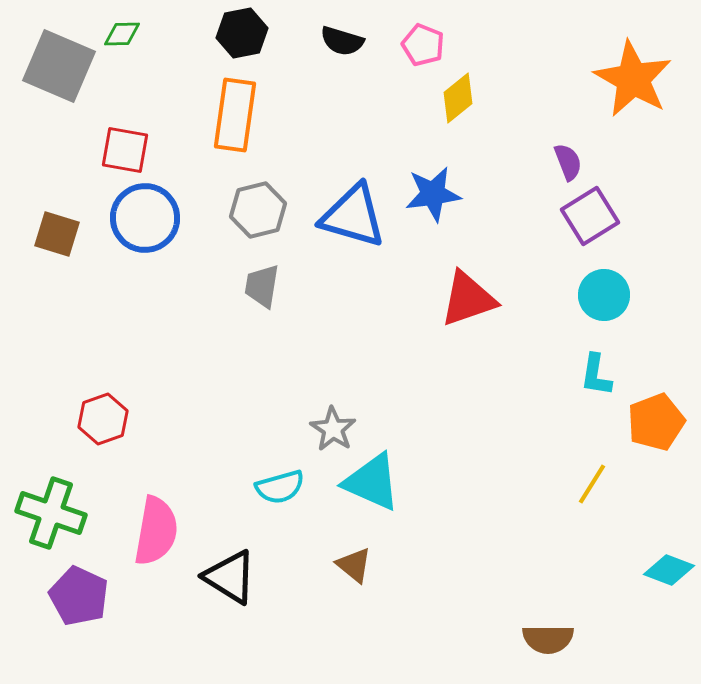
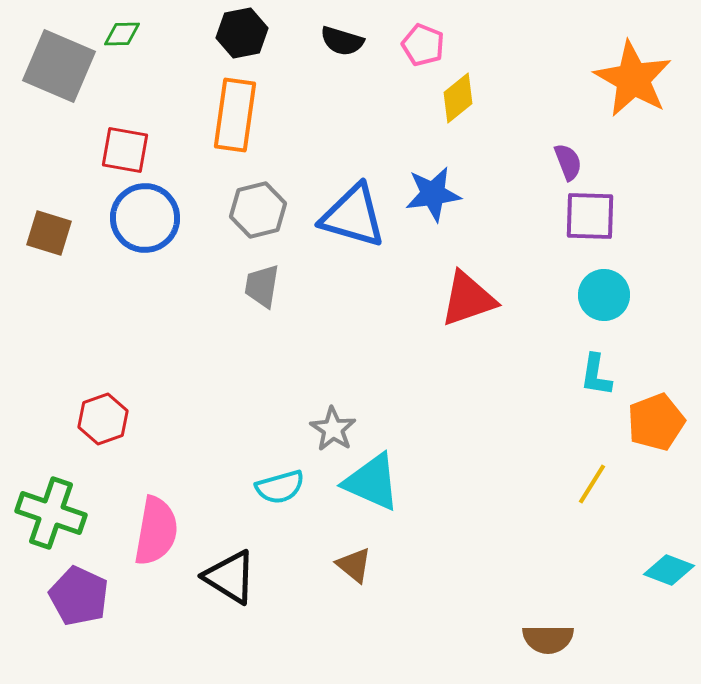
purple square: rotated 34 degrees clockwise
brown square: moved 8 px left, 1 px up
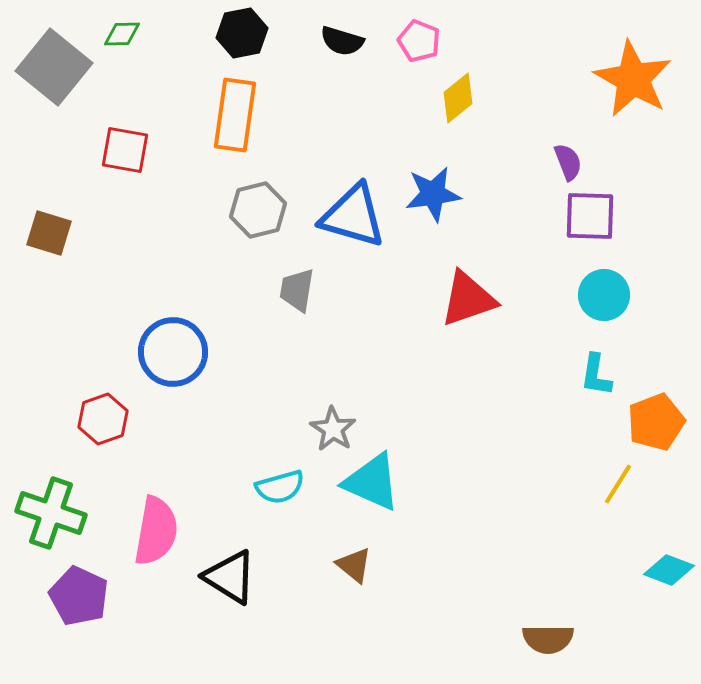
pink pentagon: moved 4 px left, 4 px up
gray square: moved 5 px left, 1 px down; rotated 16 degrees clockwise
blue circle: moved 28 px right, 134 px down
gray trapezoid: moved 35 px right, 4 px down
yellow line: moved 26 px right
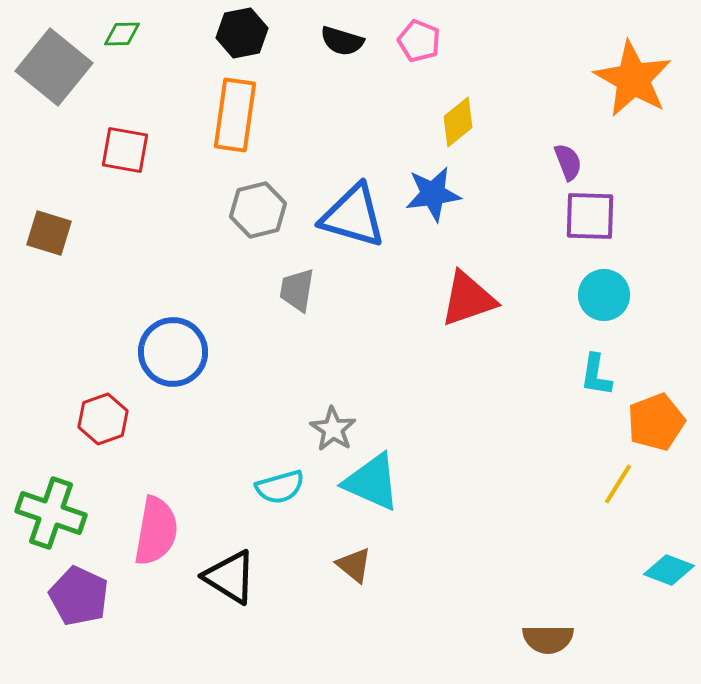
yellow diamond: moved 24 px down
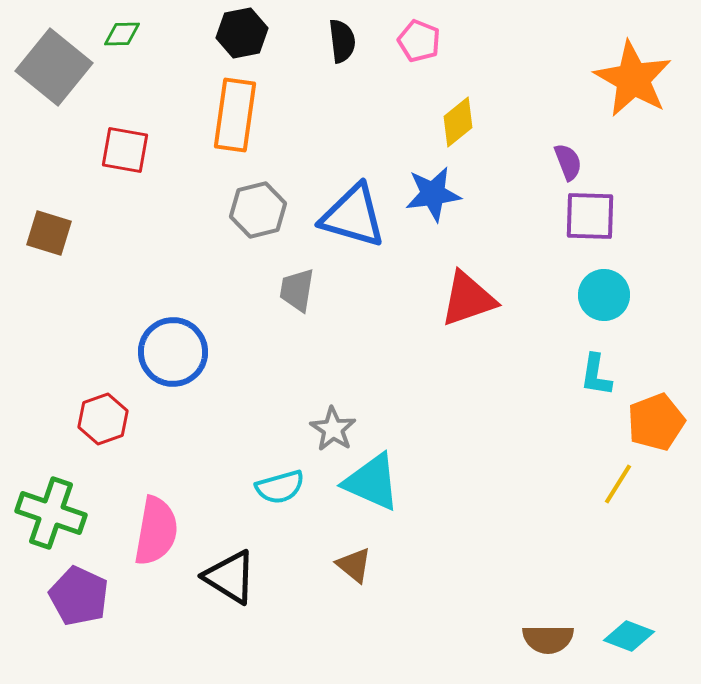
black semicircle: rotated 114 degrees counterclockwise
cyan diamond: moved 40 px left, 66 px down
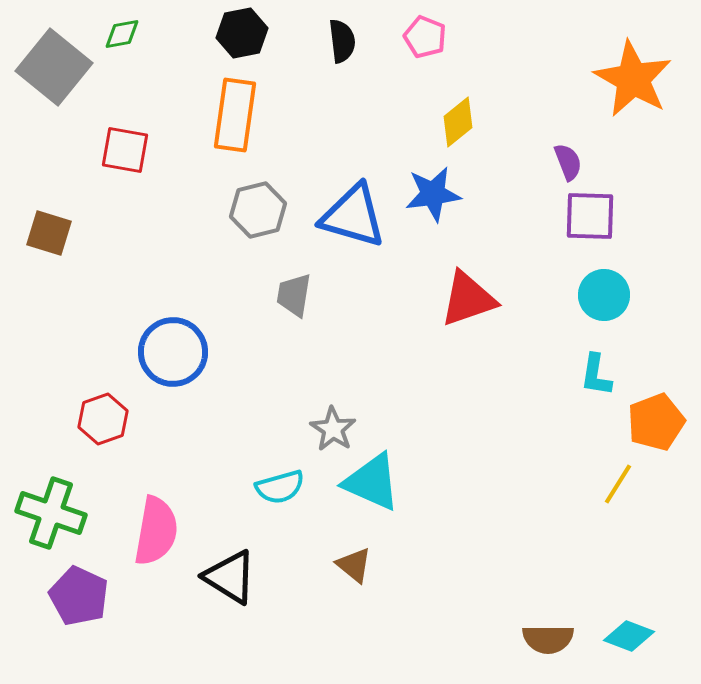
green diamond: rotated 9 degrees counterclockwise
pink pentagon: moved 6 px right, 4 px up
gray trapezoid: moved 3 px left, 5 px down
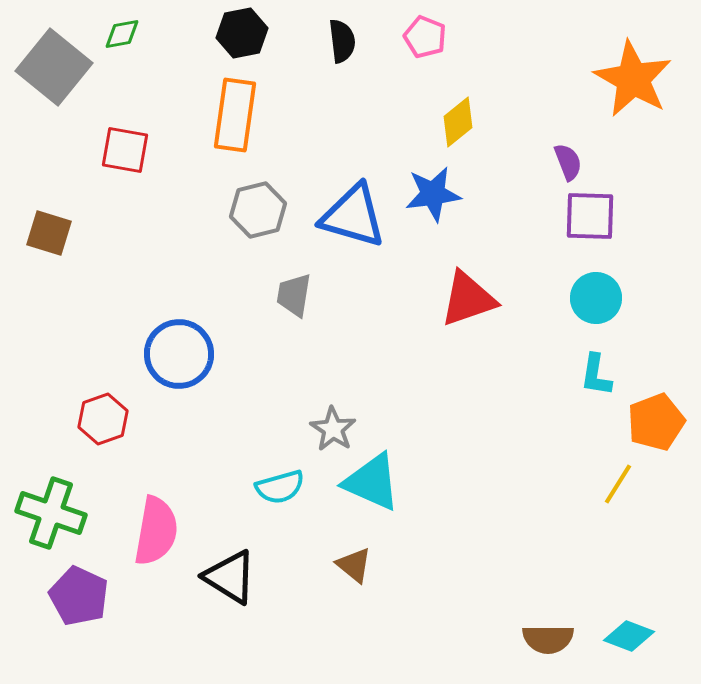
cyan circle: moved 8 px left, 3 px down
blue circle: moved 6 px right, 2 px down
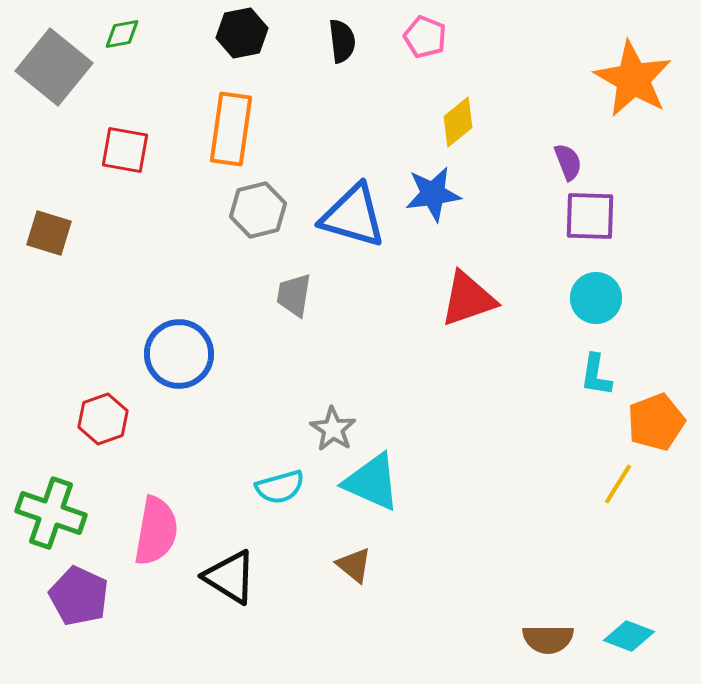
orange rectangle: moved 4 px left, 14 px down
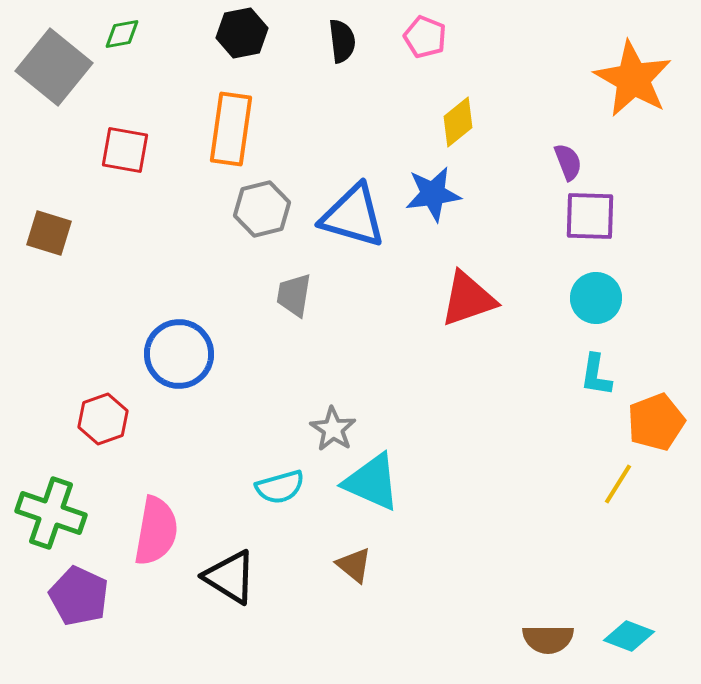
gray hexagon: moved 4 px right, 1 px up
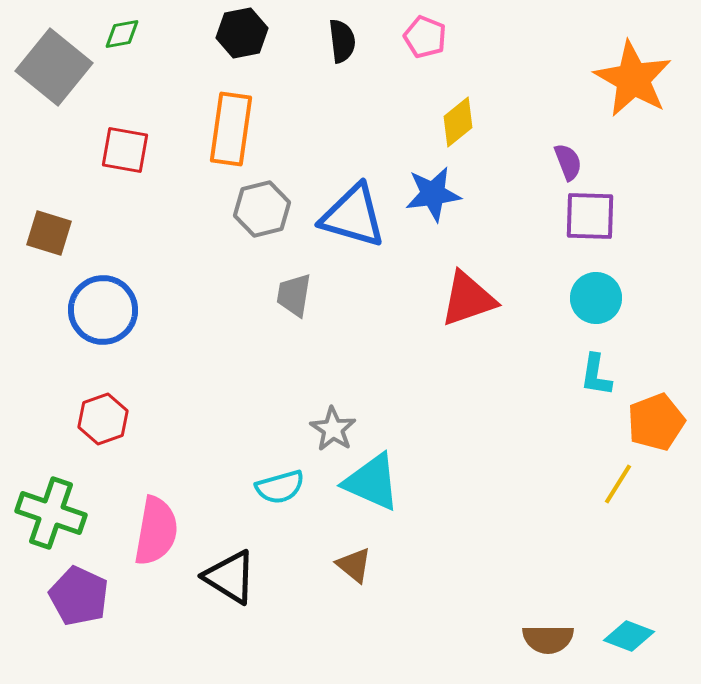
blue circle: moved 76 px left, 44 px up
